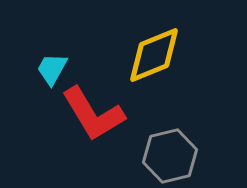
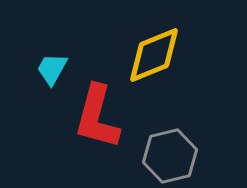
red L-shape: moved 4 px right, 3 px down; rotated 46 degrees clockwise
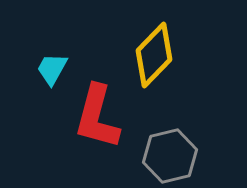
yellow diamond: rotated 24 degrees counterclockwise
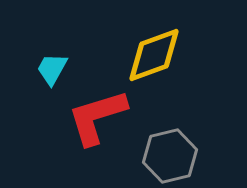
yellow diamond: rotated 26 degrees clockwise
red L-shape: rotated 58 degrees clockwise
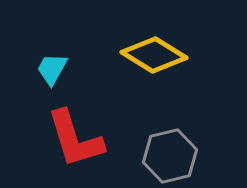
yellow diamond: rotated 52 degrees clockwise
red L-shape: moved 22 px left, 22 px down; rotated 90 degrees counterclockwise
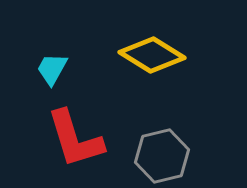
yellow diamond: moved 2 px left
gray hexagon: moved 8 px left
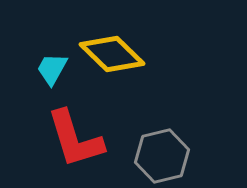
yellow diamond: moved 40 px left, 1 px up; rotated 12 degrees clockwise
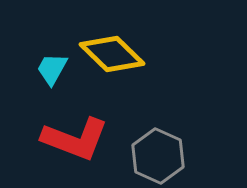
red L-shape: rotated 52 degrees counterclockwise
gray hexagon: moved 4 px left; rotated 22 degrees counterclockwise
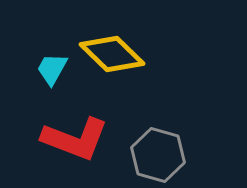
gray hexagon: moved 1 px up; rotated 8 degrees counterclockwise
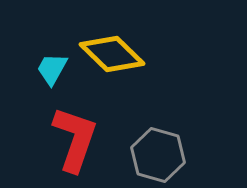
red L-shape: rotated 92 degrees counterclockwise
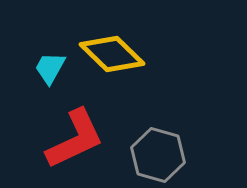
cyan trapezoid: moved 2 px left, 1 px up
red L-shape: rotated 46 degrees clockwise
